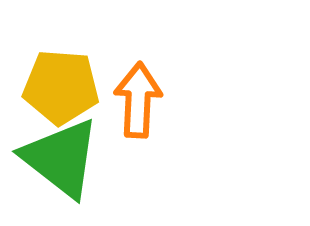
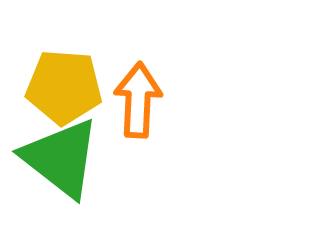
yellow pentagon: moved 3 px right
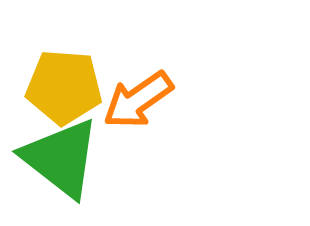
orange arrow: rotated 128 degrees counterclockwise
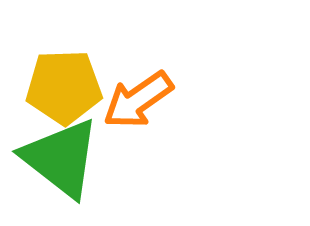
yellow pentagon: rotated 6 degrees counterclockwise
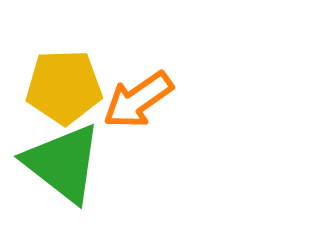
green triangle: moved 2 px right, 5 px down
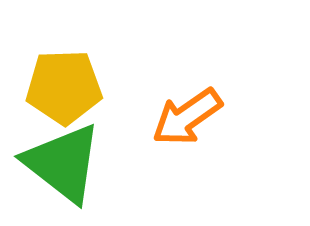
orange arrow: moved 49 px right, 17 px down
